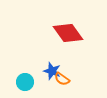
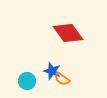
cyan circle: moved 2 px right, 1 px up
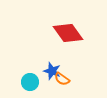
cyan circle: moved 3 px right, 1 px down
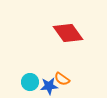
blue star: moved 3 px left, 15 px down; rotated 24 degrees counterclockwise
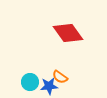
orange semicircle: moved 2 px left, 2 px up
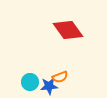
red diamond: moved 3 px up
orange semicircle: rotated 56 degrees counterclockwise
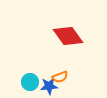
red diamond: moved 6 px down
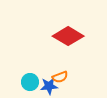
red diamond: rotated 24 degrees counterclockwise
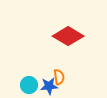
orange semicircle: moved 1 px left; rotated 77 degrees counterclockwise
cyan circle: moved 1 px left, 3 px down
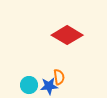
red diamond: moved 1 px left, 1 px up
